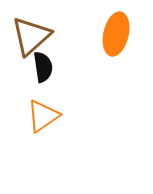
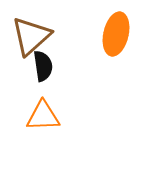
black semicircle: moved 1 px up
orange triangle: rotated 33 degrees clockwise
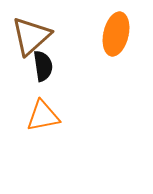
orange triangle: rotated 9 degrees counterclockwise
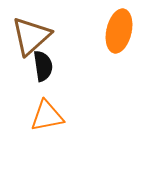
orange ellipse: moved 3 px right, 3 px up
orange triangle: moved 4 px right
